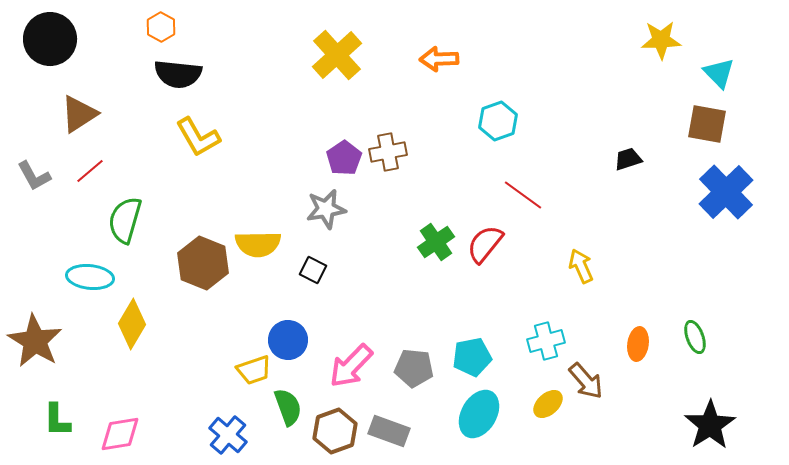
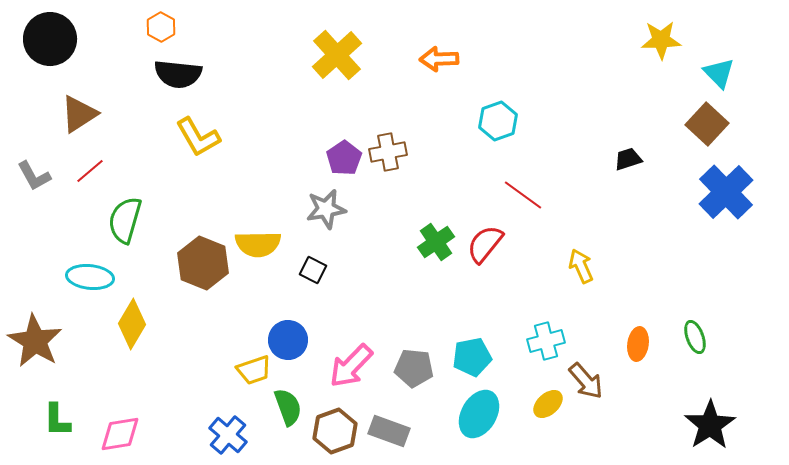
brown square at (707, 124): rotated 33 degrees clockwise
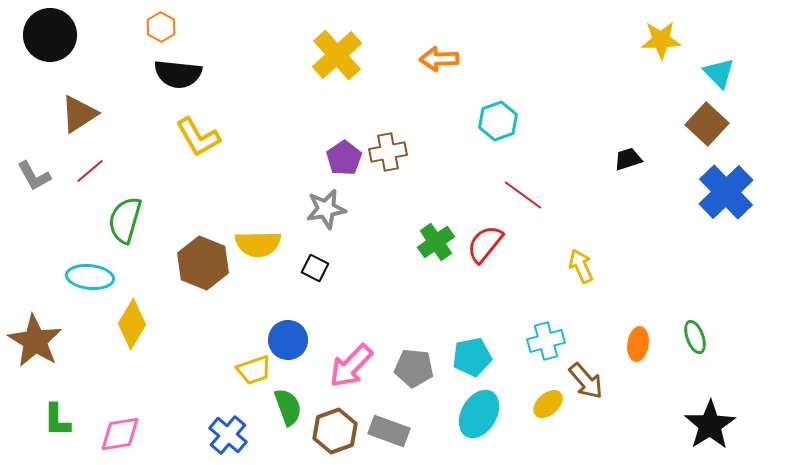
black circle at (50, 39): moved 4 px up
black square at (313, 270): moved 2 px right, 2 px up
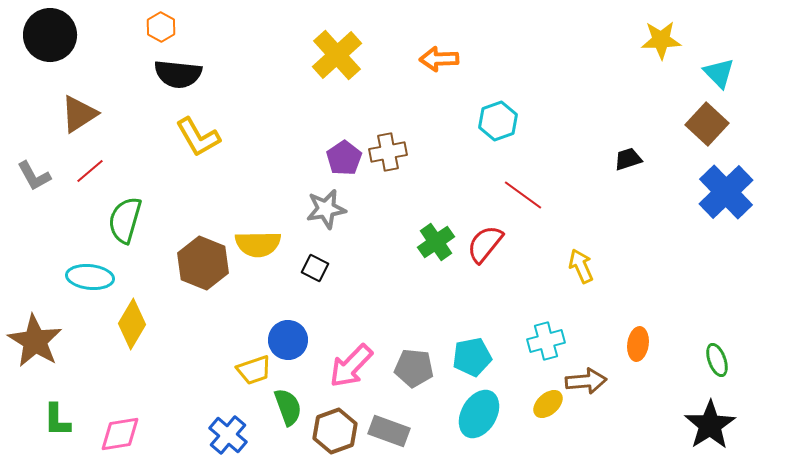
green ellipse at (695, 337): moved 22 px right, 23 px down
brown arrow at (586, 381): rotated 54 degrees counterclockwise
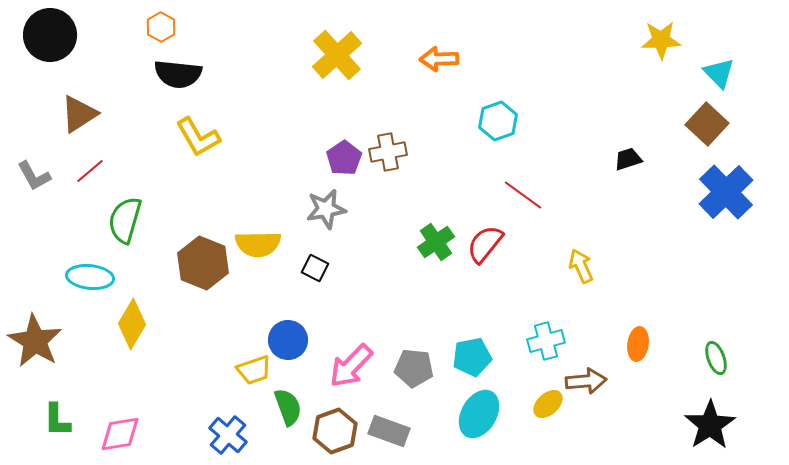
green ellipse at (717, 360): moved 1 px left, 2 px up
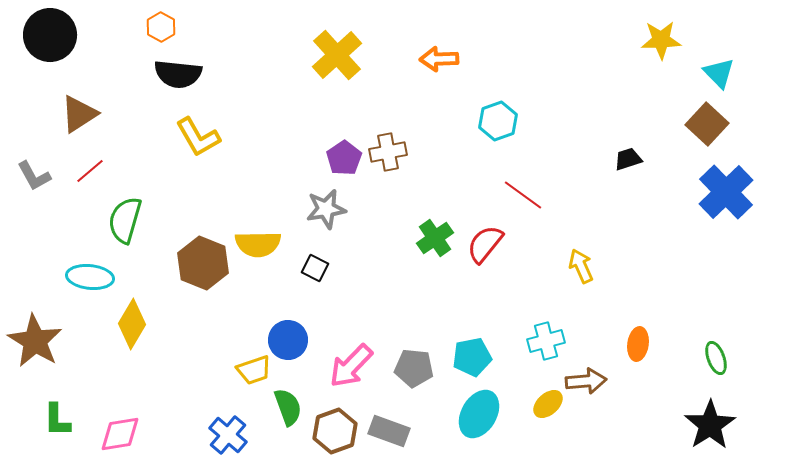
green cross at (436, 242): moved 1 px left, 4 px up
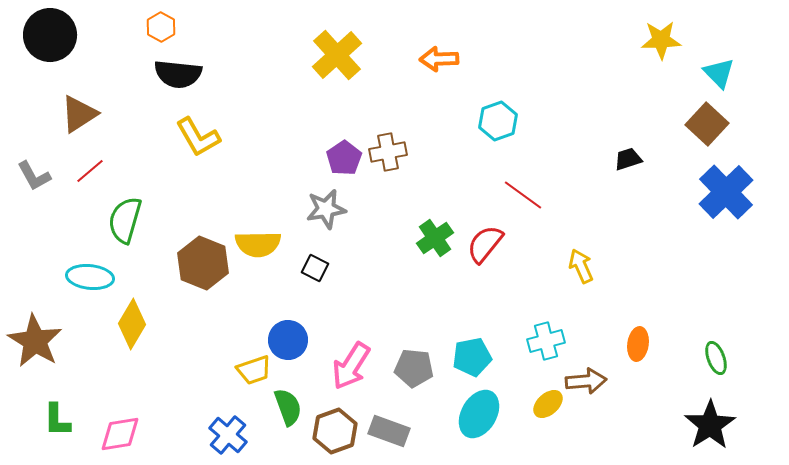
pink arrow at (351, 366): rotated 12 degrees counterclockwise
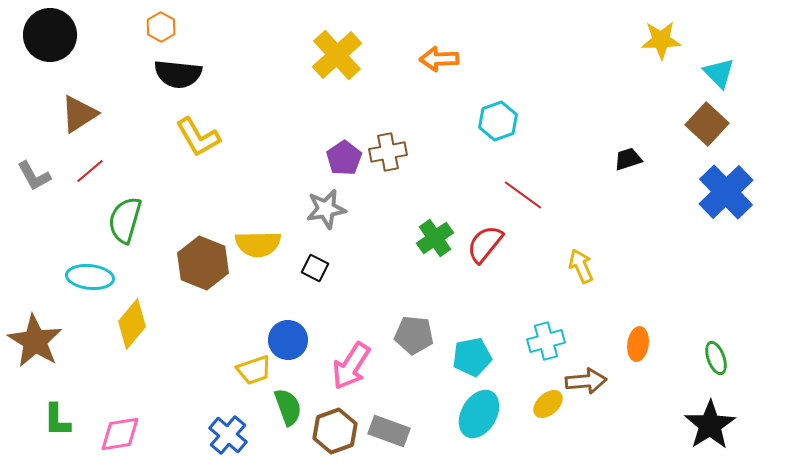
yellow diamond at (132, 324): rotated 9 degrees clockwise
gray pentagon at (414, 368): moved 33 px up
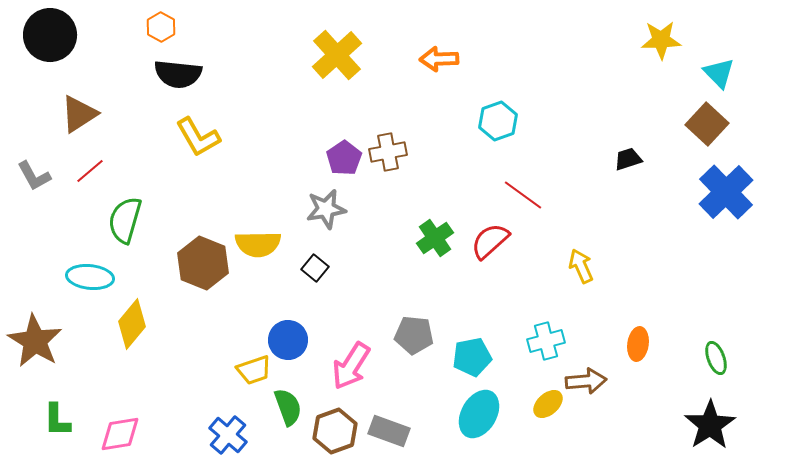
red semicircle at (485, 244): moved 5 px right, 3 px up; rotated 9 degrees clockwise
black square at (315, 268): rotated 12 degrees clockwise
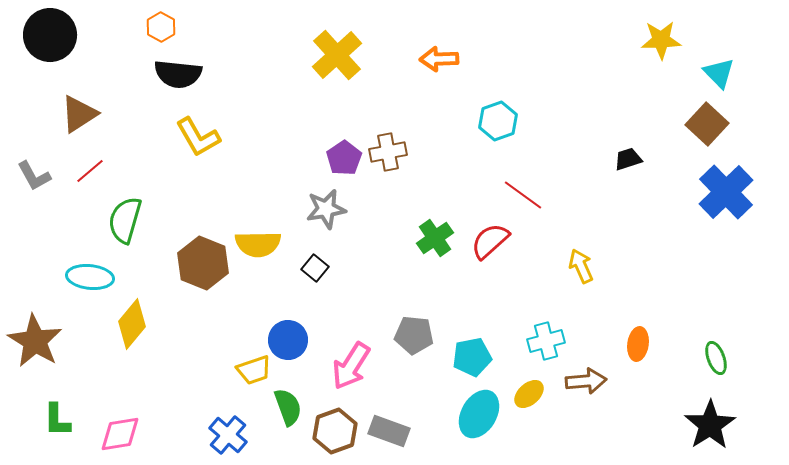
yellow ellipse at (548, 404): moved 19 px left, 10 px up
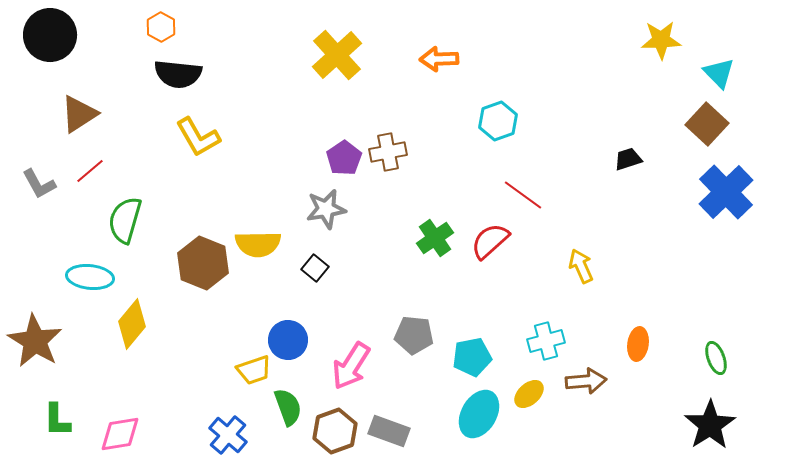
gray L-shape at (34, 176): moved 5 px right, 8 px down
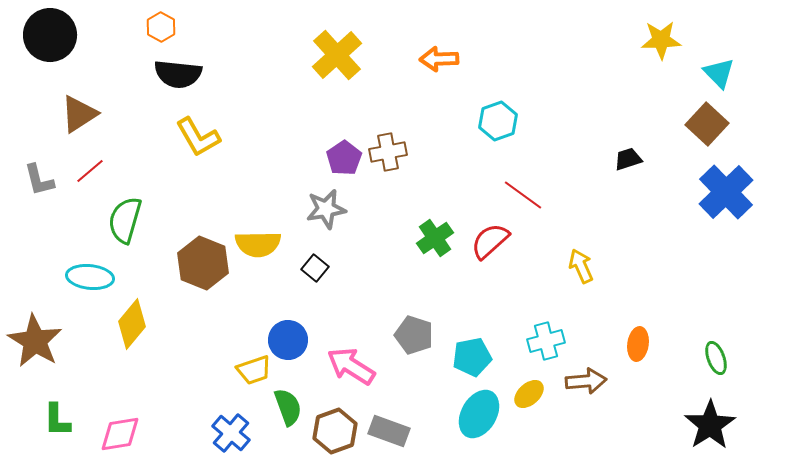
gray L-shape at (39, 184): moved 4 px up; rotated 15 degrees clockwise
gray pentagon at (414, 335): rotated 12 degrees clockwise
pink arrow at (351, 366): rotated 90 degrees clockwise
blue cross at (228, 435): moved 3 px right, 2 px up
